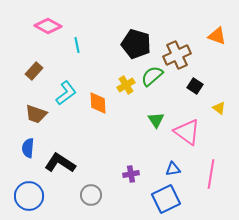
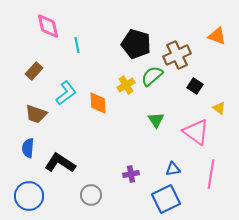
pink diamond: rotated 48 degrees clockwise
pink triangle: moved 9 px right
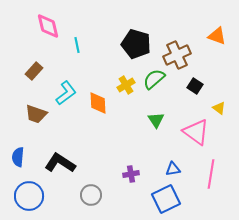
green semicircle: moved 2 px right, 3 px down
blue semicircle: moved 10 px left, 9 px down
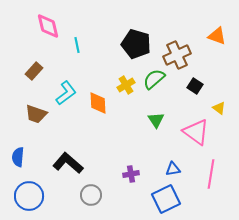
black L-shape: moved 8 px right; rotated 8 degrees clockwise
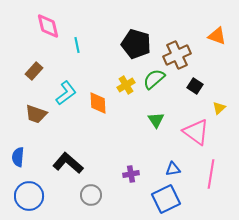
yellow triangle: rotated 40 degrees clockwise
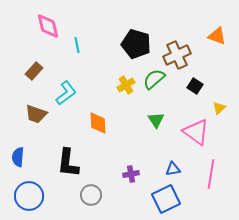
orange diamond: moved 20 px down
black L-shape: rotated 124 degrees counterclockwise
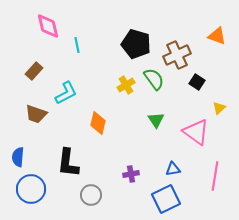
green semicircle: rotated 95 degrees clockwise
black square: moved 2 px right, 4 px up
cyan L-shape: rotated 10 degrees clockwise
orange diamond: rotated 15 degrees clockwise
pink line: moved 4 px right, 2 px down
blue circle: moved 2 px right, 7 px up
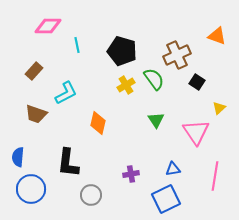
pink diamond: rotated 76 degrees counterclockwise
black pentagon: moved 14 px left, 7 px down
pink triangle: rotated 20 degrees clockwise
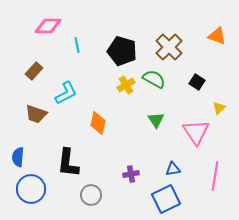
brown cross: moved 8 px left, 8 px up; rotated 20 degrees counterclockwise
green semicircle: rotated 25 degrees counterclockwise
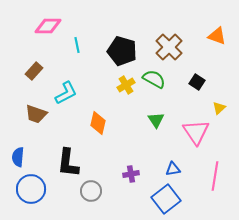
gray circle: moved 4 px up
blue square: rotated 12 degrees counterclockwise
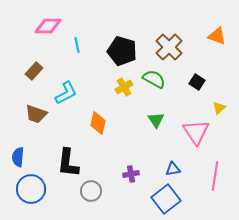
yellow cross: moved 2 px left, 2 px down
